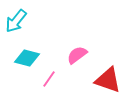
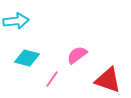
cyan arrow: rotated 135 degrees counterclockwise
pink line: moved 3 px right
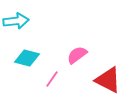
red triangle: rotated 8 degrees clockwise
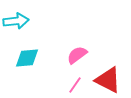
cyan diamond: rotated 20 degrees counterclockwise
pink line: moved 23 px right, 6 px down
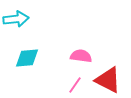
cyan arrow: moved 2 px up
pink semicircle: moved 4 px right, 1 px down; rotated 45 degrees clockwise
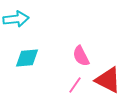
pink semicircle: rotated 125 degrees counterclockwise
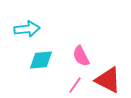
cyan arrow: moved 11 px right, 10 px down
cyan diamond: moved 14 px right, 2 px down
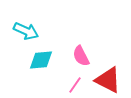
cyan arrow: moved 1 px left, 2 px down; rotated 30 degrees clockwise
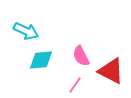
red triangle: moved 3 px right, 9 px up
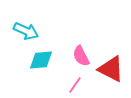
red triangle: moved 2 px up
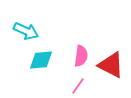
pink semicircle: rotated 145 degrees counterclockwise
red triangle: moved 4 px up
pink line: moved 3 px right, 1 px down
